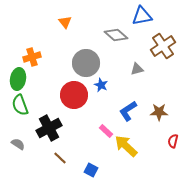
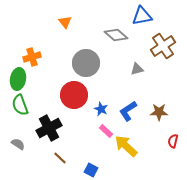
blue star: moved 24 px down
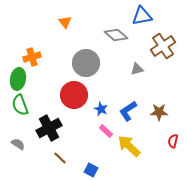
yellow arrow: moved 3 px right
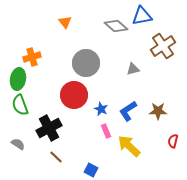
gray diamond: moved 9 px up
gray triangle: moved 4 px left
brown star: moved 1 px left, 1 px up
pink rectangle: rotated 24 degrees clockwise
brown line: moved 4 px left, 1 px up
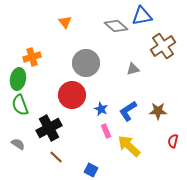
red circle: moved 2 px left
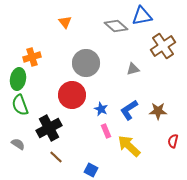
blue L-shape: moved 1 px right, 1 px up
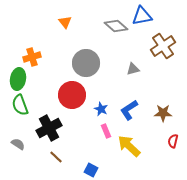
brown star: moved 5 px right, 2 px down
